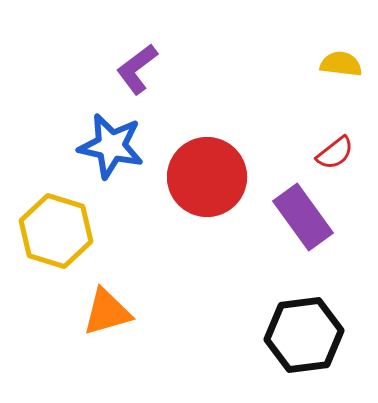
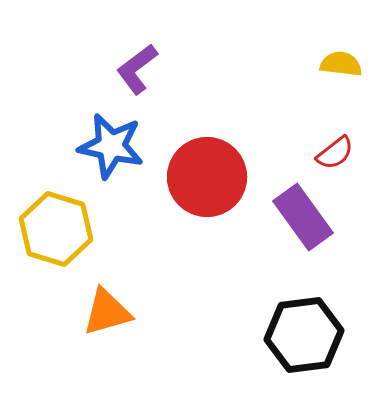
yellow hexagon: moved 2 px up
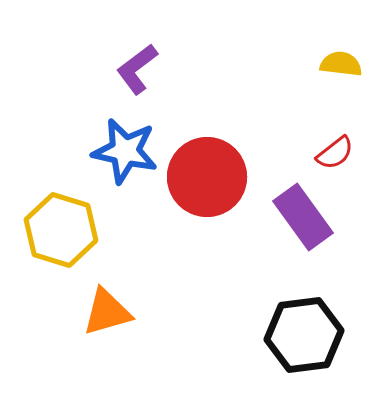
blue star: moved 14 px right, 5 px down
yellow hexagon: moved 5 px right, 1 px down
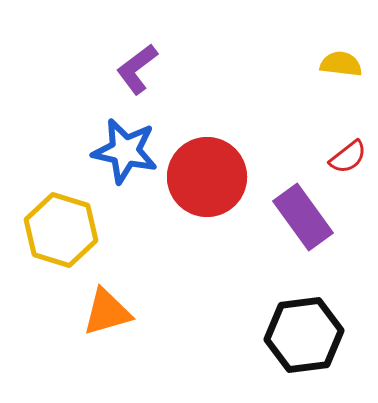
red semicircle: moved 13 px right, 4 px down
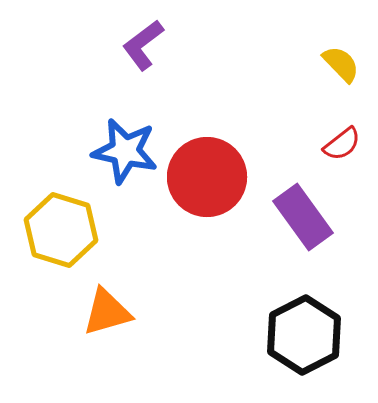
yellow semicircle: rotated 39 degrees clockwise
purple L-shape: moved 6 px right, 24 px up
red semicircle: moved 6 px left, 13 px up
black hexagon: rotated 20 degrees counterclockwise
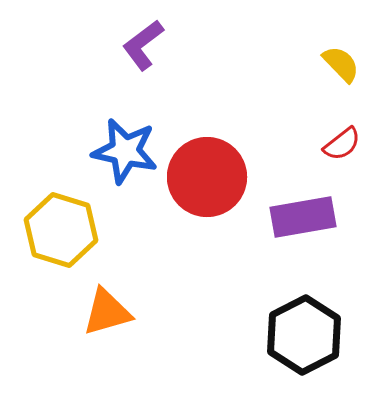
purple rectangle: rotated 64 degrees counterclockwise
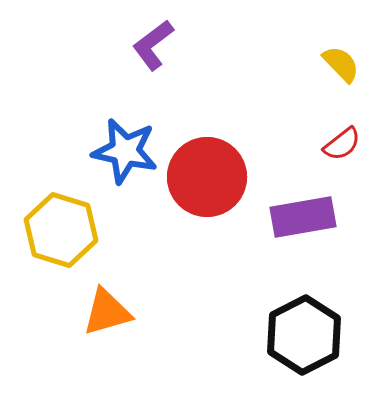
purple L-shape: moved 10 px right
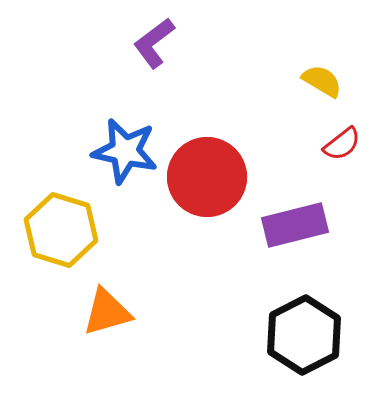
purple L-shape: moved 1 px right, 2 px up
yellow semicircle: moved 19 px left, 17 px down; rotated 15 degrees counterclockwise
purple rectangle: moved 8 px left, 8 px down; rotated 4 degrees counterclockwise
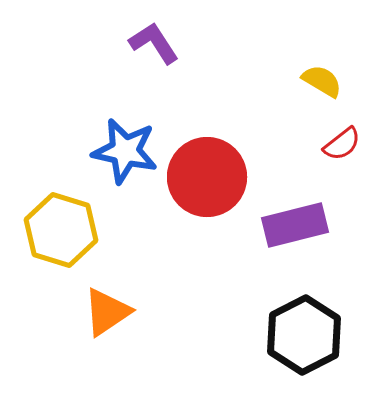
purple L-shape: rotated 94 degrees clockwise
orange triangle: rotated 18 degrees counterclockwise
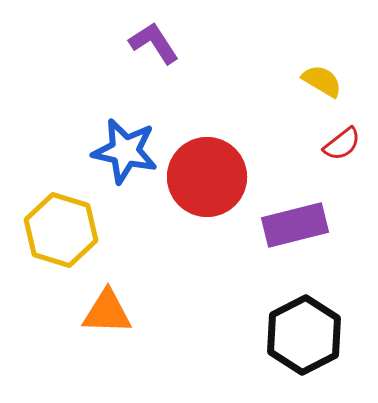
orange triangle: rotated 36 degrees clockwise
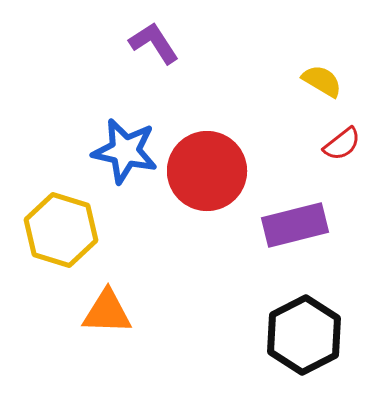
red circle: moved 6 px up
